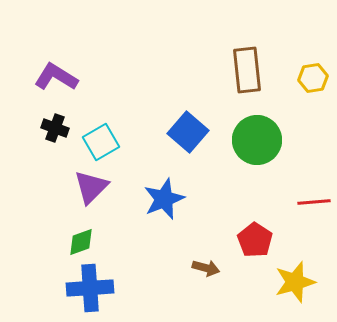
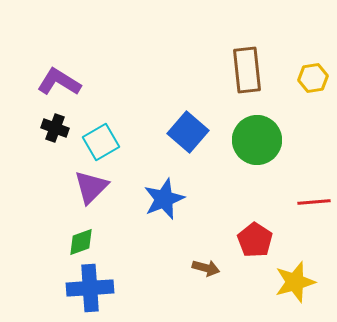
purple L-shape: moved 3 px right, 5 px down
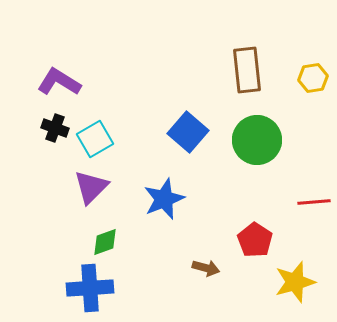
cyan square: moved 6 px left, 3 px up
green diamond: moved 24 px right
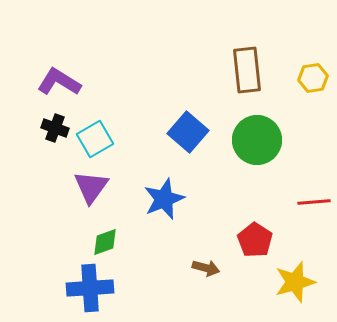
purple triangle: rotated 9 degrees counterclockwise
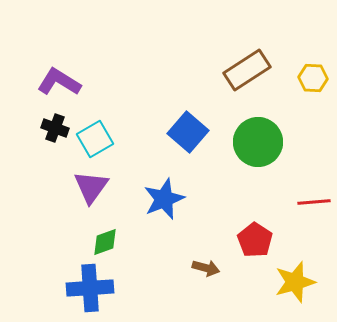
brown rectangle: rotated 63 degrees clockwise
yellow hexagon: rotated 12 degrees clockwise
green circle: moved 1 px right, 2 px down
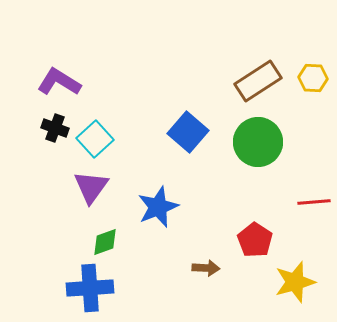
brown rectangle: moved 11 px right, 11 px down
cyan square: rotated 12 degrees counterclockwise
blue star: moved 6 px left, 8 px down
brown arrow: rotated 12 degrees counterclockwise
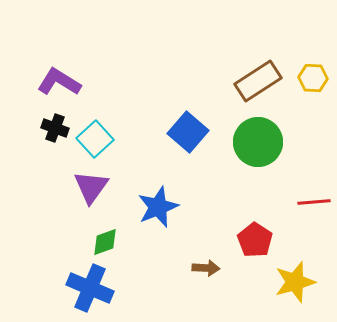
blue cross: rotated 27 degrees clockwise
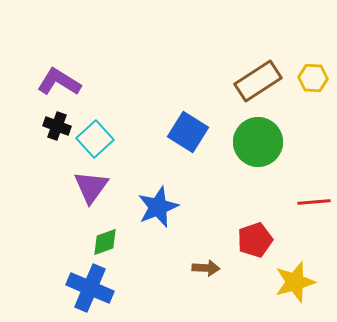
black cross: moved 2 px right, 2 px up
blue square: rotated 9 degrees counterclockwise
red pentagon: rotated 20 degrees clockwise
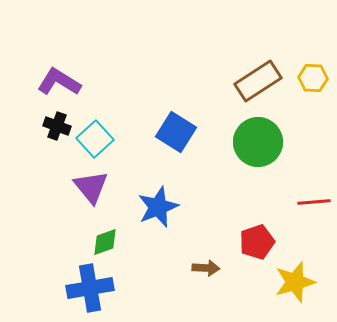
blue square: moved 12 px left
purple triangle: rotated 15 degrees counterclockwise
red pentagon: moved 2 px right, 2 px down
blue cross: rotated 33 degrees counterclockwise
